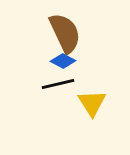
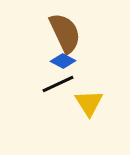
black line: rotated 12 degrees counterclockwise
yellow triangle: moved 3 px left
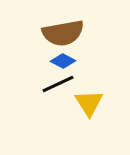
brown semicircle: moved 2 px left; rotated 105 degrees clockwise
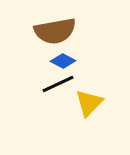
brown semicircle: moved 8 px left, 2 px up
yellow triangle: rotated 16 degrees clockwise
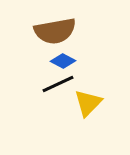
yellow triangle: moved 1 px left
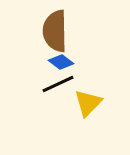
brown semicircle: rotated 99 degrees clockwise
blue diamond: moved 2 px left, 1 px down; rotated 10 degrees clockwise
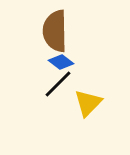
black line: rotated 20 degrees counterclockwise
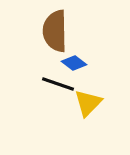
blue diamond: moved 13 px right, 1 px down
black line: rotated 64 degrees clockwise
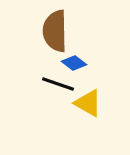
yellow triangle: rotated 44 degrees counterclockwise
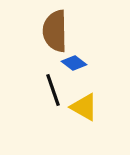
black line: moved 5 px left, 6 px down; rotated 52 degrees clockwise
yellow triangle: moved 4 px left, 4 px down
